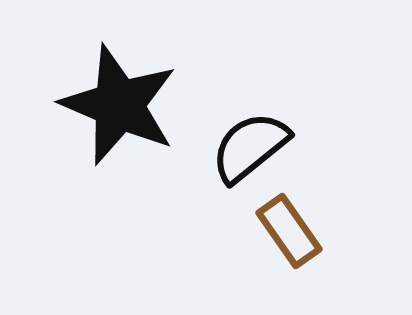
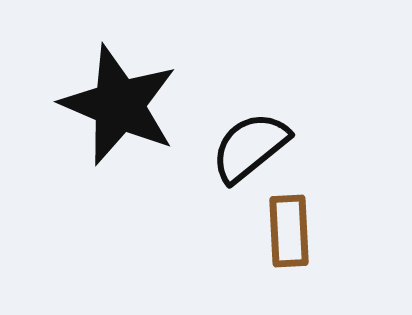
brown rectangle: rotated 32 degrees clockwise
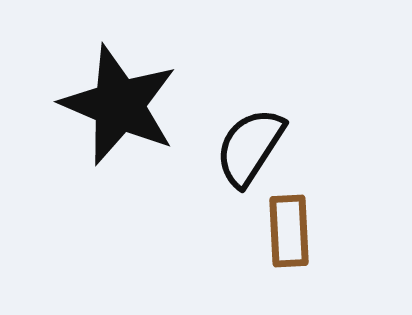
black semicircle: rotated 18 degrees counterclockwise
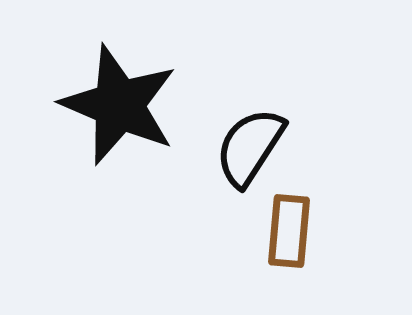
brown rectangle: rotated 8 degrees clockwise
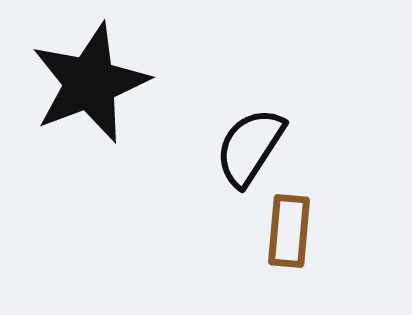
black star: moved 29 px left, 22 px up; rotated 28 degrees clockwise
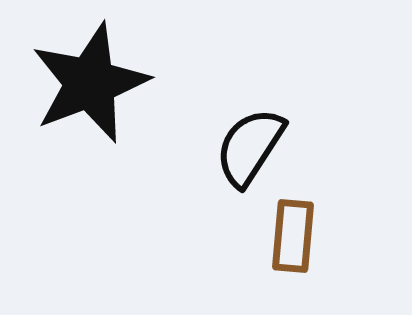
brown rectangle: moved 4 px right, 5 px down
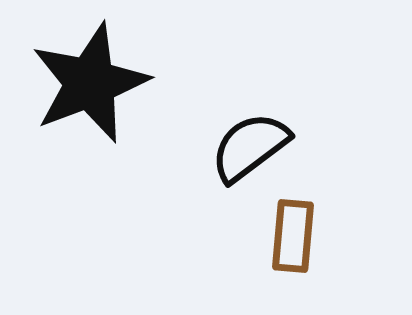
black semicircle: rotated 20 degrees clockwise
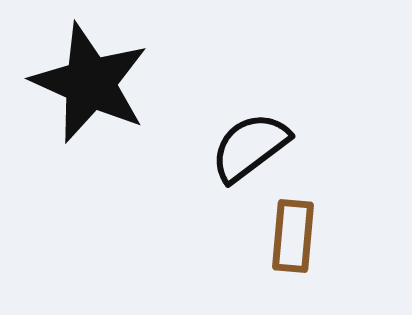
black star: rotated 27 degrees counterclockwise
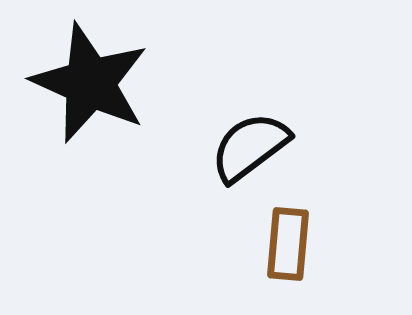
brown rectangle: moved 5 px left, 8 px down
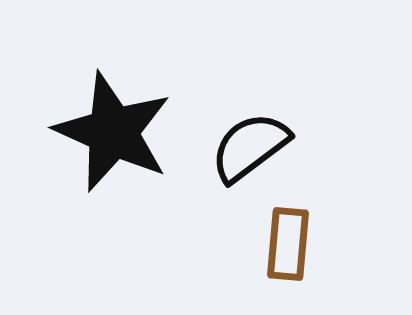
black star: moved 23 px right, 49 px down
